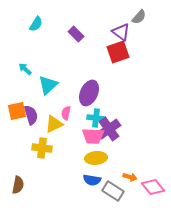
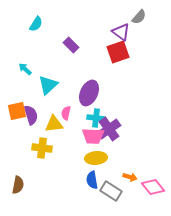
purple rectangle: moved 5 px left, 11 px down
yellow triangle: rotated 18 degrees clockwise
blue semicircle: rotated 72 degrees clockwise
gray rectangle: moved 2 px left
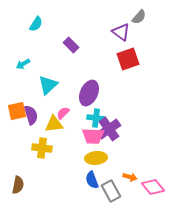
red square: moved 10 px right, 7 px down
cyan arrow: moved 2 px left, 5 px up; rotated 72 degrees counterclockwise
pink semicircle: moved 3 px left; rotated 32 degrees clockwise
blue semicircle: rotated 12 degrees counterclockwise
gray rectangle: rotated 30 degrees clockwise
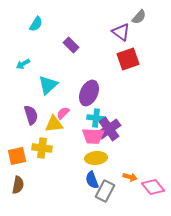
orange square: moved 45 px down
gray rectangle: moved 6 px left; rotated 55 degrees clockwise
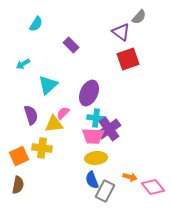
orange square: moved 2 px right; rotated 12 degrees counterclockwise
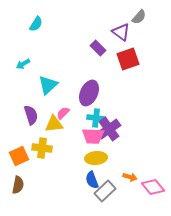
purple rectangle: moved 27 px right, 3 px down
gray rectangle: rotated 20 degrees clockwise
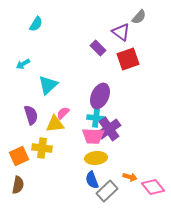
purple ellipse: moved 11 px right, 3 px down
yellow triangle: moved 1 px right
gray rectangle: moved 2 px right
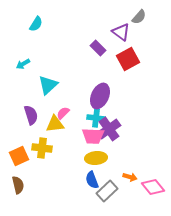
red square: rotated 10 degrees counterclockwise
brown semicircle: rotated 24 degrees counterclockwise
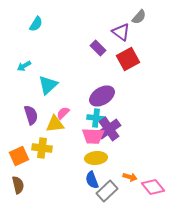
cyan arrow: moved 1 px right, 2 px down
purple ellipse: moved 2 px right; rotated 35 degrees clockwise
